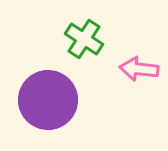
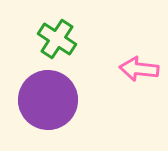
green cross: moved 27 px left
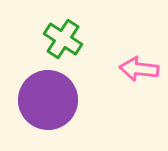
green cross: moved 6 px right
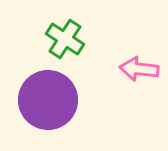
green cross: moved 2 px right
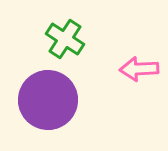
pink arrow: rotated 9 degrees counterclockwise
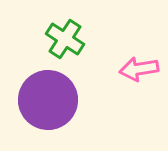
pink arrow: rotated 6 degrees counterclockwise
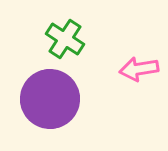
purple circle: moved 2 px right, 1 px up
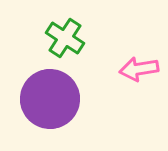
green cross: moved 1 px up
